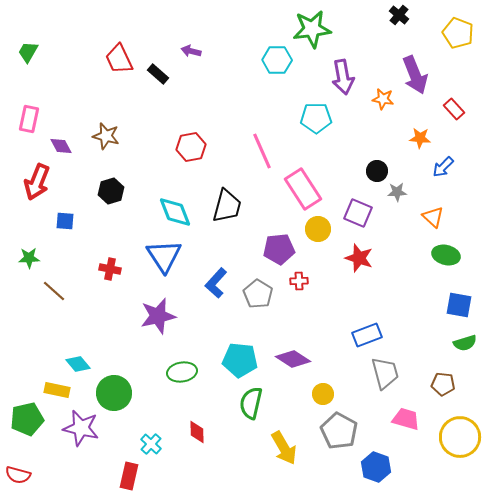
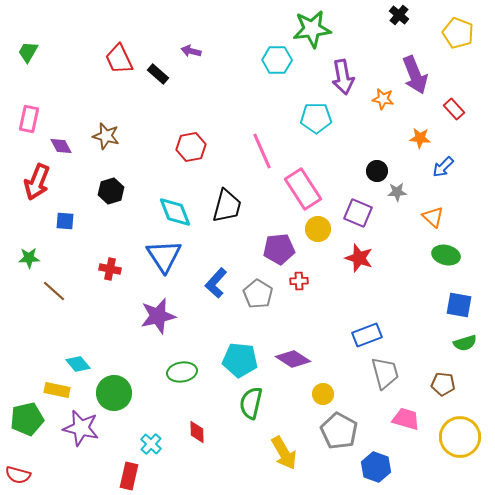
yellow arrow at (284, 448): moved 5 px down
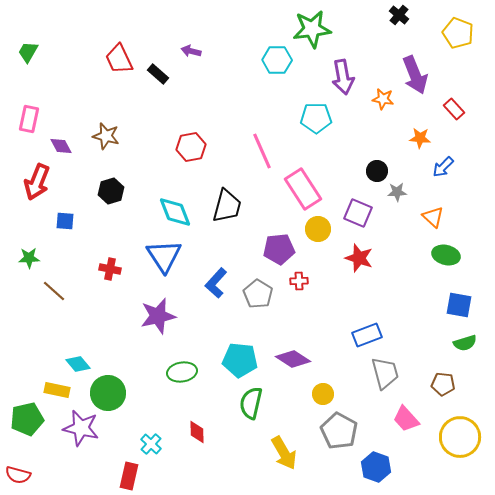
green circle at (114, 393): moved 6 px left
pink trapezoid at (406, 419): rotated 148 degrees counterclockwise
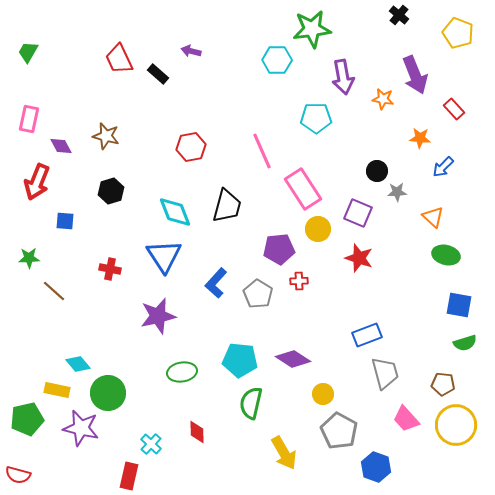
yellow circle at (460, 437): moved 4 px left, 12 px up
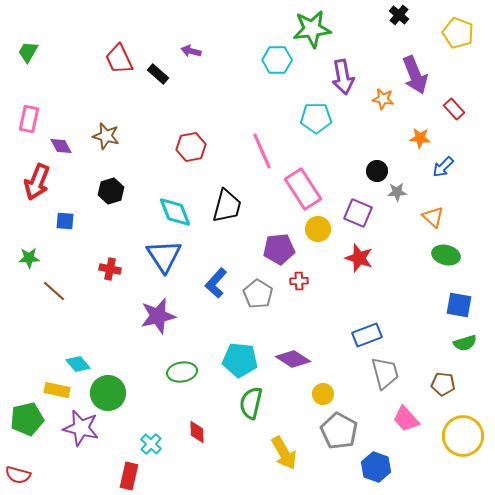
yellow circle at (456, 425): moved 7 px right, 11 px down
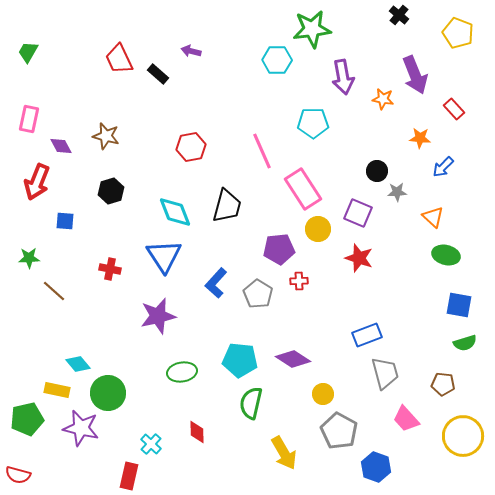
cyan pentagon at (316, 118): moved 3 px left, 5 px down
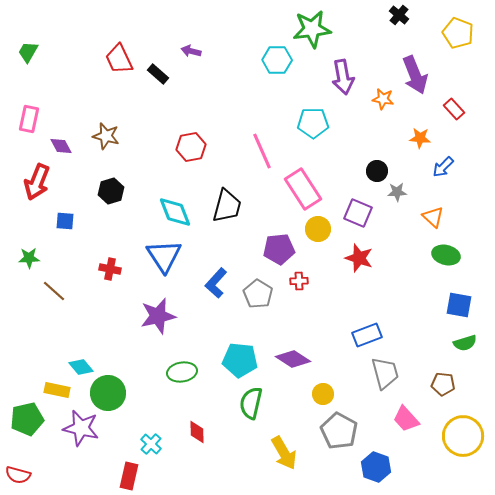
cyan diamond at (78, 364): moved 3 px right, 3 px down
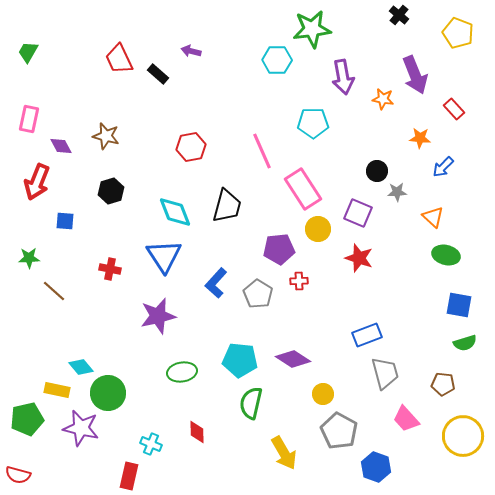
cyan cross at (151, 444): rotated 20 degrees counterclockwise
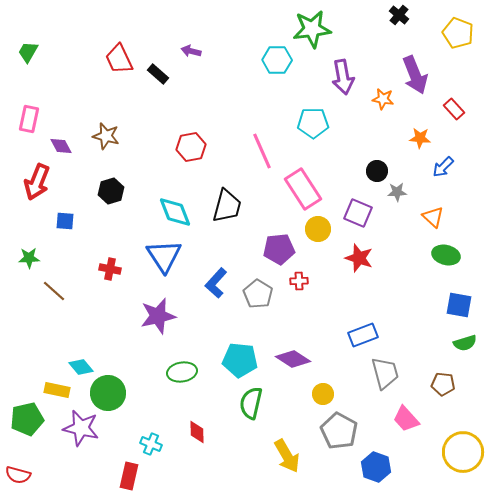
blue rectangle at (367, 335): moved 4 px left
yellow circle at (463, 436): moved 16 px down
yellow arrow at (284, 453): moved 3 px right, 3 px down
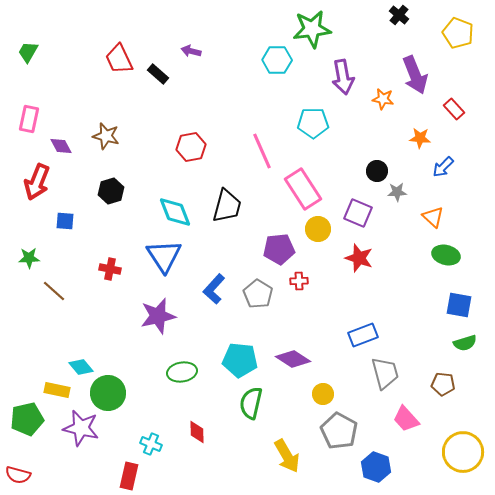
blue L-shape at (216, 283): moved 2 px left, 6 px down
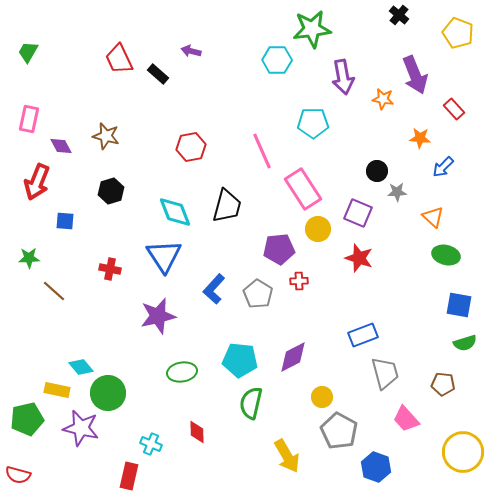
purple diamond at (293, 359): moved 2 px up; rotated 60 degrees counterclockwise
yellow circle at (323, 394): moved 1 px left, 3 px down
